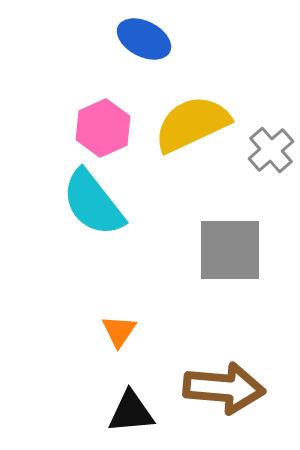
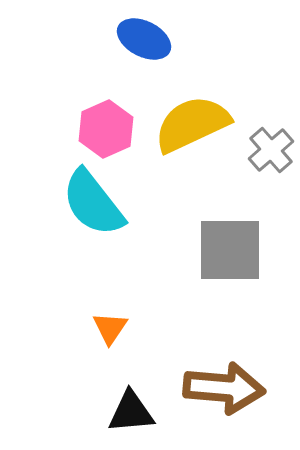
pink hexagon: moved 3 px right, 1 px down
orange triangle: moved 9 px left, 3 px up
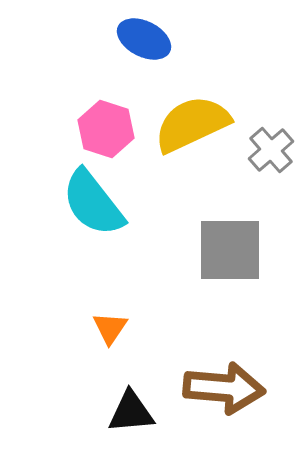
pink hexagon: rotated 18 degrees counterclockwise
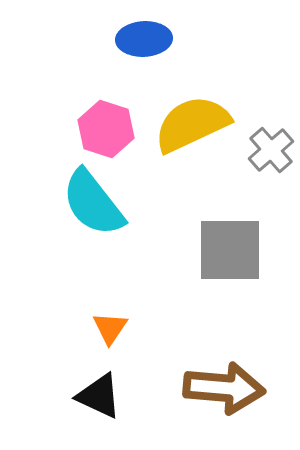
blue ellipse: rotated 30 degrees counterclockwise
black triangle: moved 32 px left, 16 px up; rotated 30 degrees clockwise
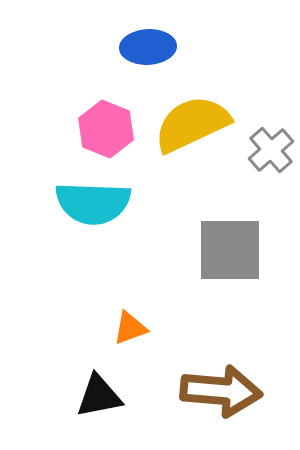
blue ellipse: moved 4 px right, 8 px down
pink hexagon: rotated 4 degrees clockwise
cyan semicircle: rotated 50 degrees counterclockwise
orange triangle: moved 20 px right; rotated 36 degrees clockwise
brown arrow: moved 3 px left, 3 px down
black triangle: rotated 36 degrees counterclockwise
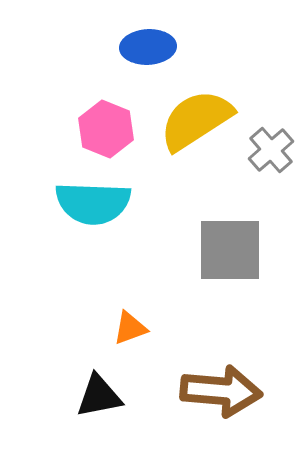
yellow semicircle: moved 4 px right, 4 px up; rotated 8 degrees counterclockwise
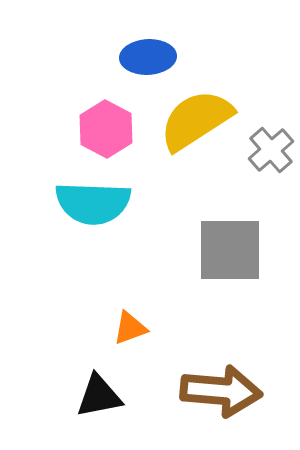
blue ellipse: moved 10 px down
pink hexagon: rotated 6 degrees clockwise
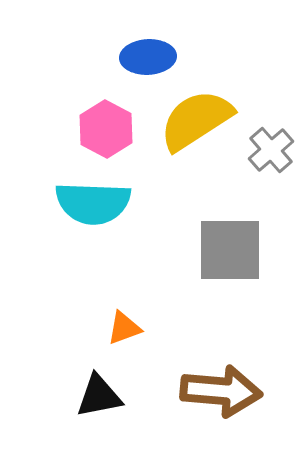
orange triangle: moved 6 px left
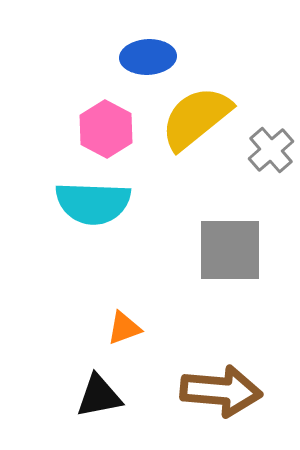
yellow semicircle: moved 2 px up; rotated 6 degrees counterclockwise
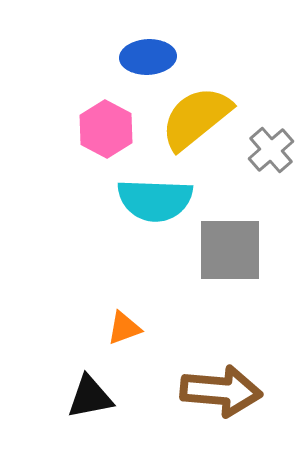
cyan semicircle: moved 62 px right, 3 px up
black triangle: moved 9 px left, 1 px down
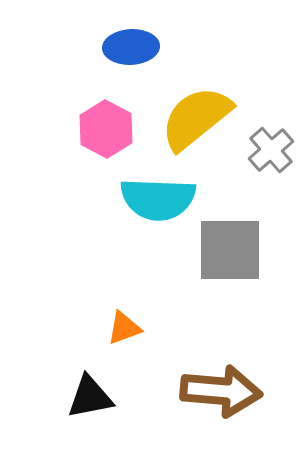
blue ellipse: moved 17 px left, 10 px up
cyan semicircle: moved 3 px right, 1 px up
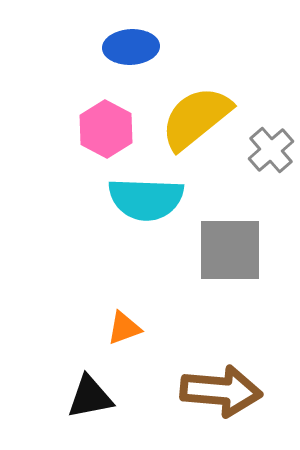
cyan semicircle: moved 12 px left
